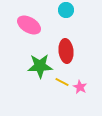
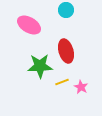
red ellipse: rotated 10 degrees counterclockwise
yellow line: rotated 48 degrees counterclockwise
pink star: moved 1 px right
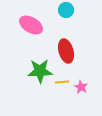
pink ellipse: moved 2 px right
green star: moved 5 px down
yellow line: rotated 16 degrees clockwise
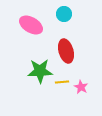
cyan circle: moved 2 px left, 4 px down
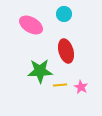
yellow line: moved 2 px left, 3 px down
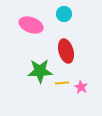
pink ellipse: rotated 10 degrees counterclockwise
yellow line: moved 2 px right, 2 px up
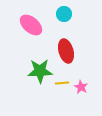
pink ellipse: rotated 20 degrees clockwise
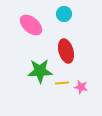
pink star: rotated 16 degrees counterclockwise
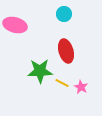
pink ellipse: moved 16 px left; rotated 25 degrees counterclockwise
yellow line: rotated 32 degrees clockwise
pink star: rotated 16 degrees clockwise
